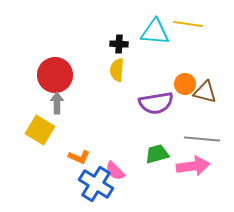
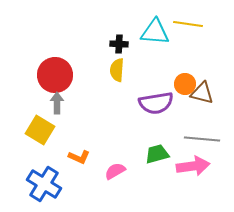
brown triangle: moved 3 px left, 1 px down
pink semicircle: rotated 105 degrees clockwise
blue cross: moved 52 px left
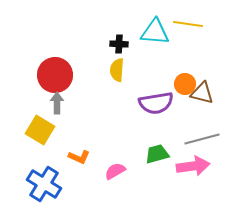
gray line: rotated 20 degrees counterclockwise
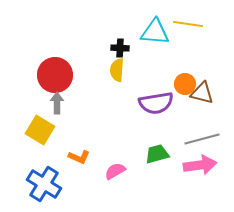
black cross: moved 1 px right, 4 px down
pink arrow: moved 7 px right, 1 px up
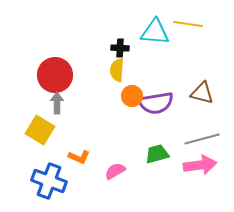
orange circle: moved 53 px left, 12 px down
blue cross: moved 5 px right, 3 px up; rotated 12 degrees counterclockwise
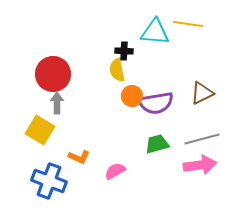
black cross: moved 4 px right, 3 px down
yellow semicircle: rotated 15 degrees counterclockwise
red circle: moved 2 px left, 1 px up
brown triangle: rotated 40 degrees counterclockwise
green trapezoid: moved 10 px up
